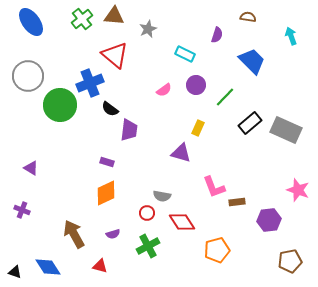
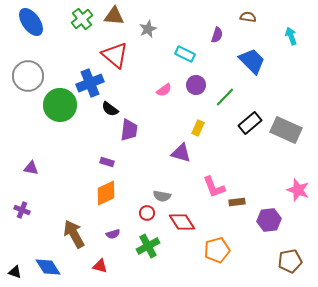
purple triangle at (31, 168): rotated 21 degrees counterclockwise
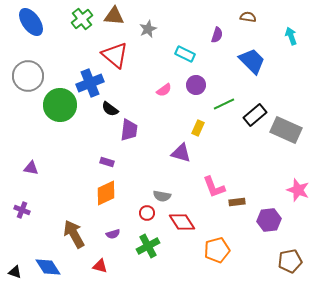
green line at (225, 97): moved 1 px left, 7 px down; rotated 20 degrees clockwise
black rectangle at (250, 123): moved 5 px right, 8 px up
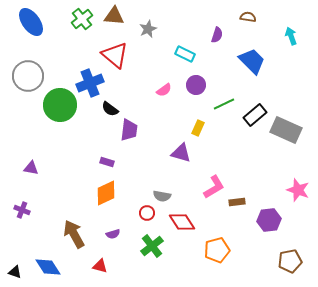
pink L-shape at (214, 187): rotated 100 degrees counterclockwise
green cross at (148, 246): moved 4 px right; rotated 10 degrees counterclockwise
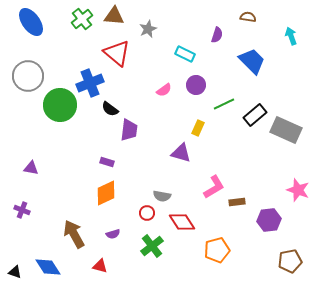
red triangle at (115, 55): moved 2 px right, 2 px up
